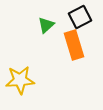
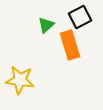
orange rectangle: moved 4 px left
yellow star: rotated 12 degrees clockwise
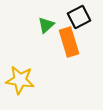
black square: moved 1 px left
orange rectangle: moved 1 px left, 3 px up
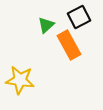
orange rectangle: moved 3 px down; rotated 12 degrees counterclockwise
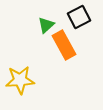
orange rectangle: moved 5 px left
yellow star: rotated 12 degrees counterclockwise
